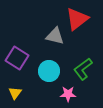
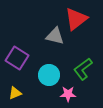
red triangle: moved 1 px left
cyan circle: moved 4 px down
yellow triangle: rotated 32 degrees clockwise
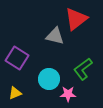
cyan circle: moved 4 px down
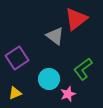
gray triangle: rotated 24 degrees clockwise
purple square: rotated 25 degrees clockwise
pink star: rotated 21 degrees counterclockwise
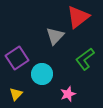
red triangle: moved 2 px right, 2 px up
gray triangle: rotated 36 degrees clockwise
green L-shape: moved 2 px right, 10 px up
cyan circle: moved 7 px left, 5 px up
yellow triangle: moved 1 px right, 1 px down; rotated 24 degrees counterclockwise
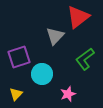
purple square: moved 2 px right, 1 px up; rotated 15 degrees clockwise
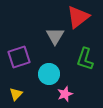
gray triangle: rotated 12 degrees counterclockwise
green L-shape: rotated 35 degrees counterclockwise
cyan circle: moved 7 px right
pink star: moved 3 px left
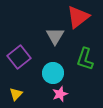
purple square: rotated 20 degrees counterclockwise
cyan circle: moved 4 px right, 1 px up
pink star: moved 5 px left
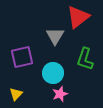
purple square: moved 3 px right; rotated 25 degrees clockwise
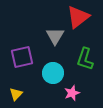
pink star: moved 12 px right, 1 px up
